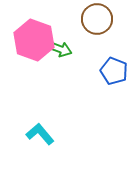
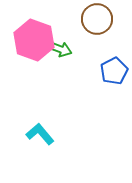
blue pentagon: rotated 24 degrees clockwise
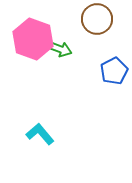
pink hexagon: moved 1 px left, 1 px up
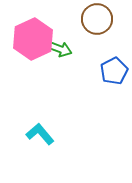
pink hexagon: rotated 15 degrees clockwise
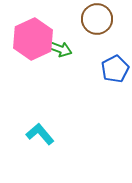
blue pentagon: moved 1 px right, 2 px up
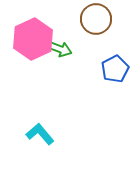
brown circle: moved 1 px left
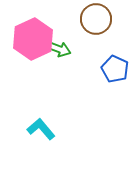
green arrow: moved 1 px left
blue pentagon: rotated 20 degrees counterclockwise
cyan L-shape: moved 1 px right, 5 px up
